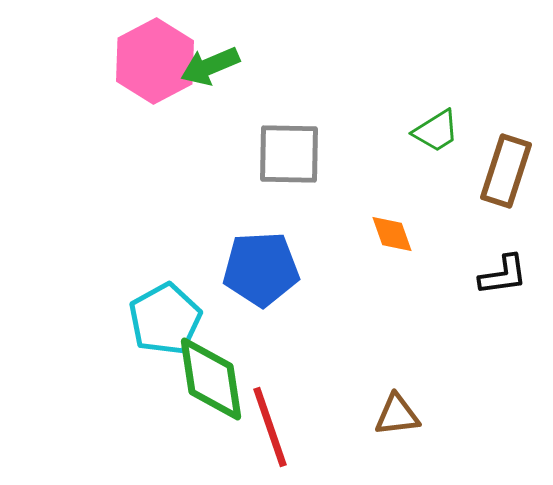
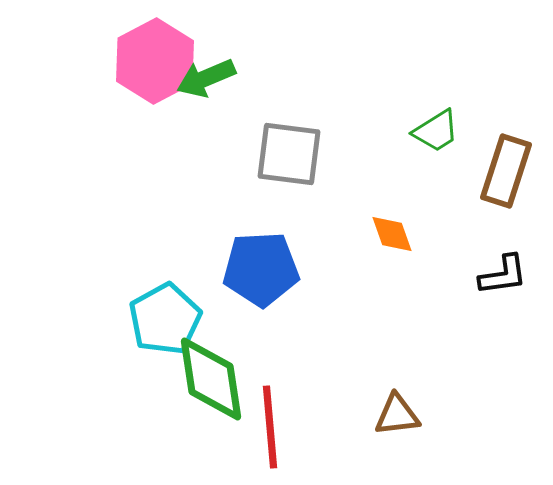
green arrow: moved 4 px left, 12 px down
gray square: rotated 6 degrees clockwise
red line: rotated 14 degrees clockwise
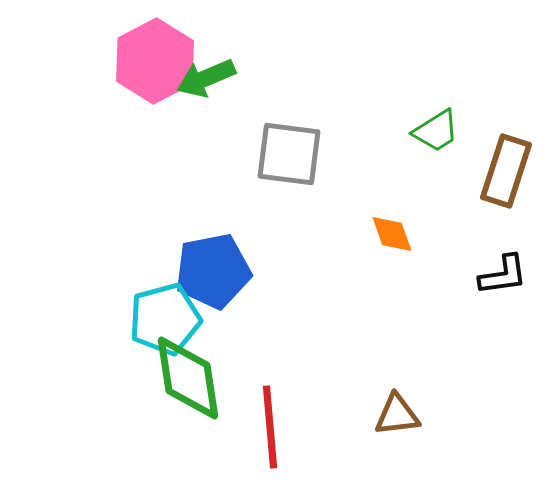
blue pentagon: moved 48 px left, 2 px down; rotated 8 degrees counterclockwise
cyan pentagon: rotated 14 degrees clockwise
green diamond: moved 23 px left, 1 px up
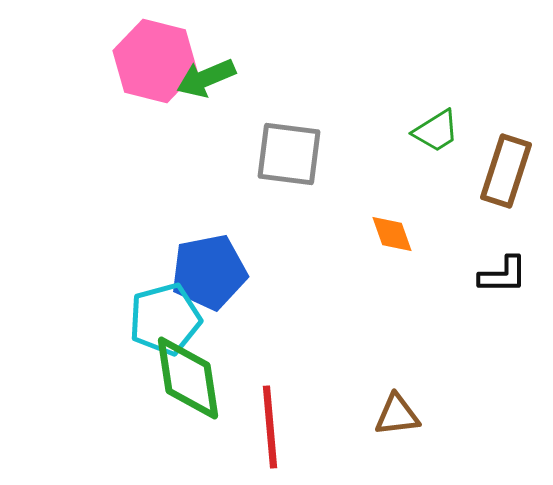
pink hexagon: rotated 18 degrees counterclockwise
blue pentagon: moved 4 px left, 1 px down
black L-shape: rotated 8 degrees clockwise
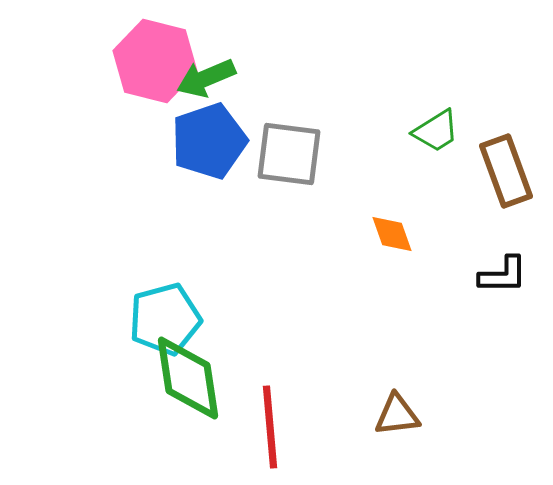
brown rectangle: rotated 38 degrees counterclockwise
blue pentagon: moved 131 px up; rotated 8 degrees counterclockwise
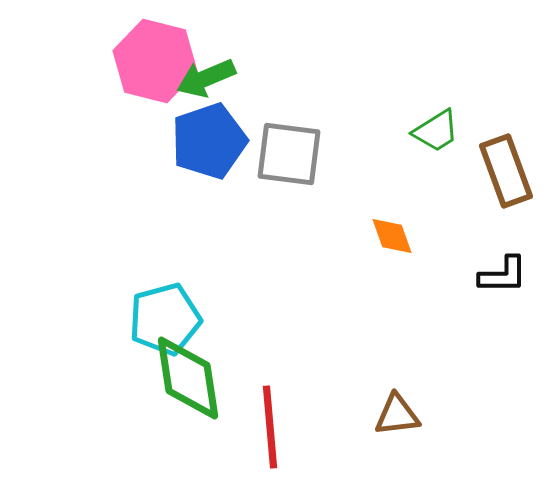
orange diamond: moved 2 px down
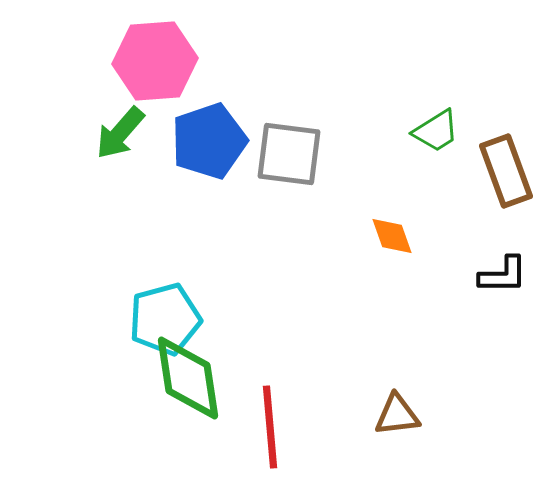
pink hexagon: rotated 18 degrees counterclockwise
green arrow: moved 86 px left, 55 px down; rotated 26 degrees counterclockwise
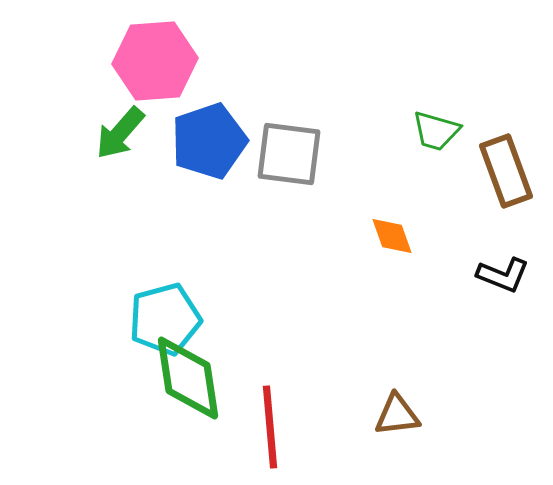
green trapezoid: rotated 48 degrees clockwise
black L-shape: rotated 22 degrees clockwise
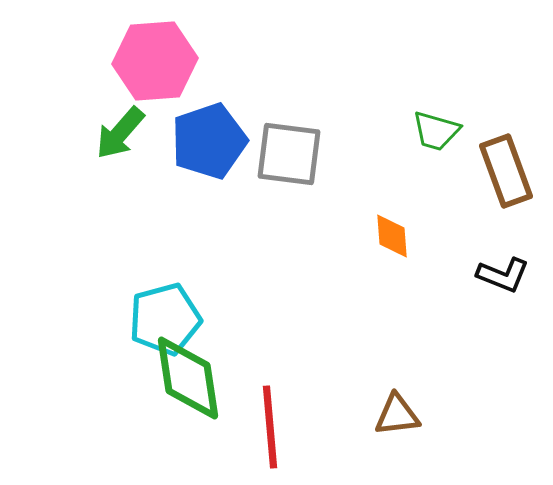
orange diamond: rotated 15 degrees clockwise
